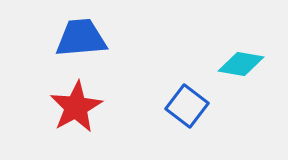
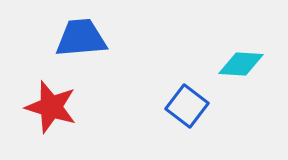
cyan diamond: rotated 6 degrees counterclockwise
red star: moved 25 px left; rotated 26 degrees counterclockwise
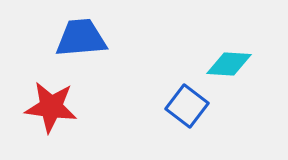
cyan diamond: moved 12 px left
red star: rotated 10 degrees counterclockwise
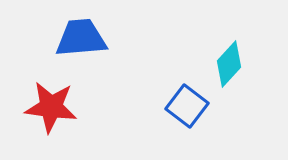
cyan diamond: rotated 51 degrees counterclockwise
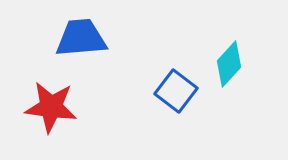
blue square: moved 11 px left, 15 px up
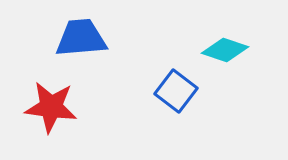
cyan diamond: moved 4 px left, 14 px up; rotated 66 degrees clockwise
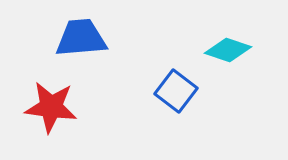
cyan diamond: moved 3 px right
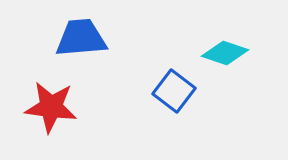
cyan diamond: moved 3 px left, 3 px down
blue square: moved 2 px left
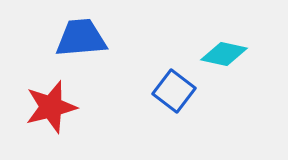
cyan diamond: moved 1 px left, 1 px down; rotated 6 degrees counterclockwise
red star: rotated 22 degrees counterclockwise
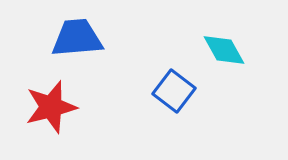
blue trapezoid: moved 4 px left
cyan diamond: moved 4 px up; rotated 48 degrees clockwise
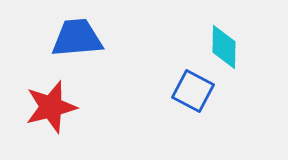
cyan diamond: moved 3 px up; rotated 30 degrees clockwise
blue square: moved 19 px right; rotated 9 degrees counterclockwise
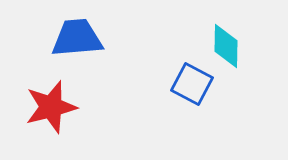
cyan diamond: moved 2 px right, 1 px up
blue square: moved 1 px left, 7 px up
